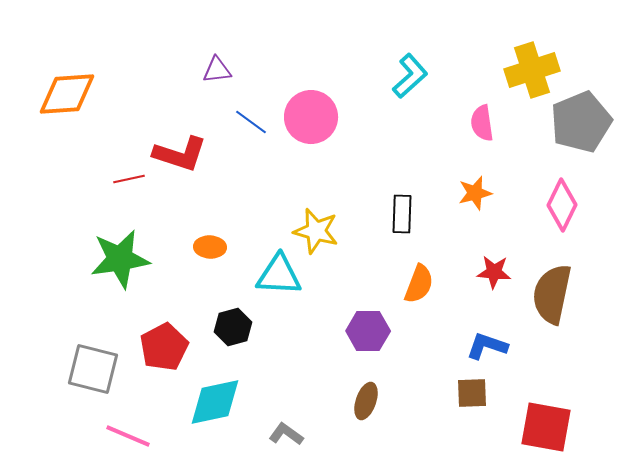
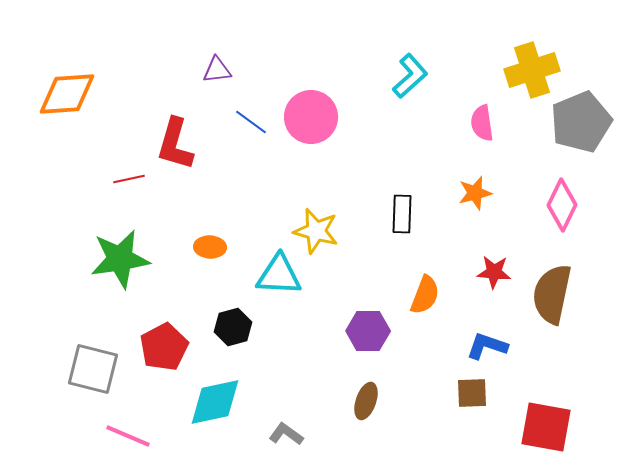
red L-shape: moved 5 px left, 10 px up; rotated 88 degrees clockwise
orange semicircle: moved 6 px right, 11 px down
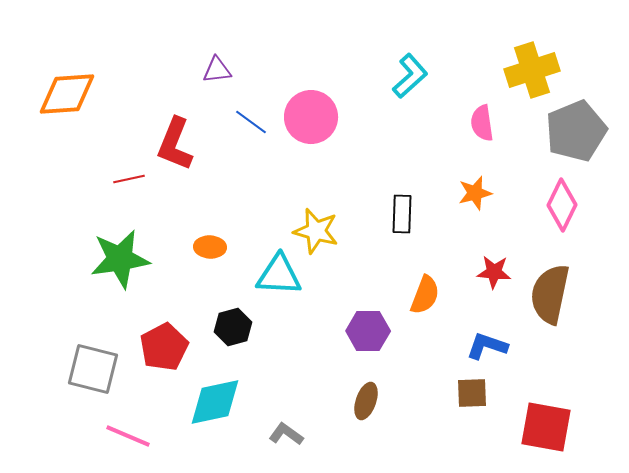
gray pentagon: moved 5 px left, 9 px down
red L-shape: rotated 6 degrees clockwise
brown semicircle: moved 2 px left
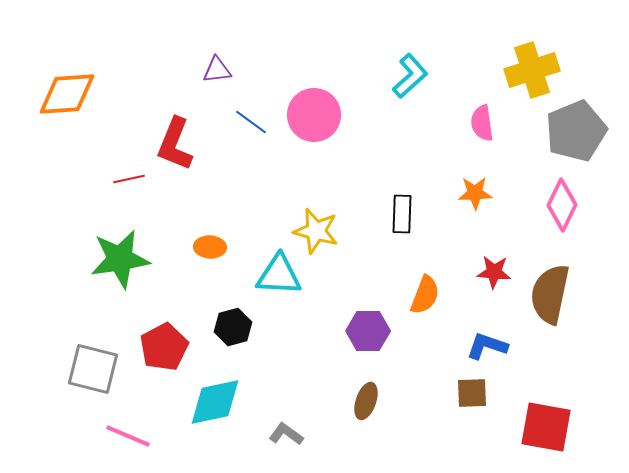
pink circle: moved 3 px right, 2 px up
orange star: rotated 12 degrees clockwise
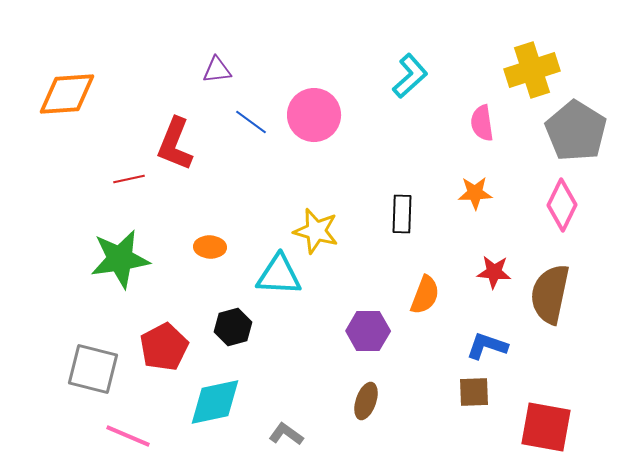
gray pentagon: rotated 18 degrees counterclockwise
brown square: moved 2 px right, 1 px up
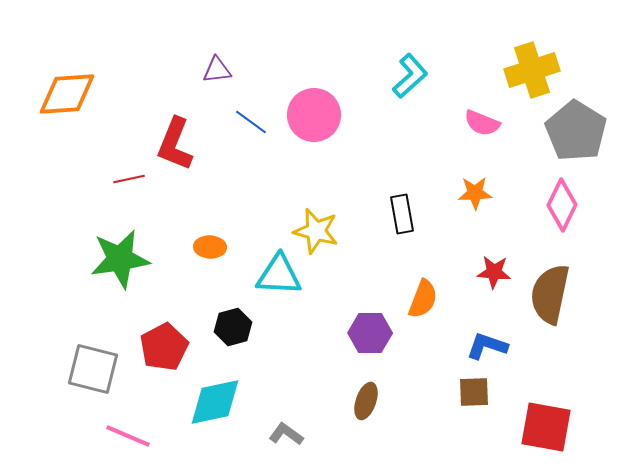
pink semicircle: rotated 60 degrees counterclockwise
black rectangle: rotated 12 degrees counterclockwise
orange semicircle: moved 2 px left, 4 px down
purple hexagon: moved 2 px right, 2 px down
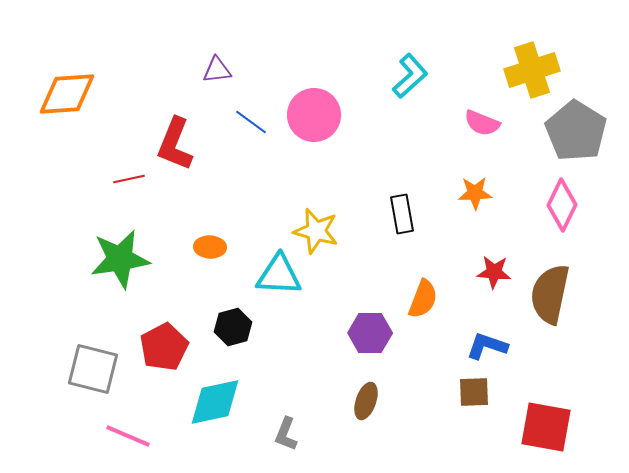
gray L-shape: rotated 104 degrees counterclockwise
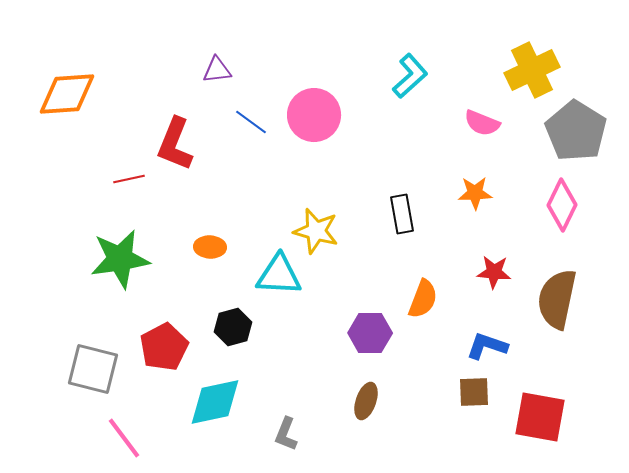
yellow cross: rotated 8 degrees counterclockwise
brown semicircle: moved 7 px right, 5 px down
red square: moved 6 px left, 10 px up
pink line: moved 4 px left, 2 px down; rotated 30 degrees clockwise
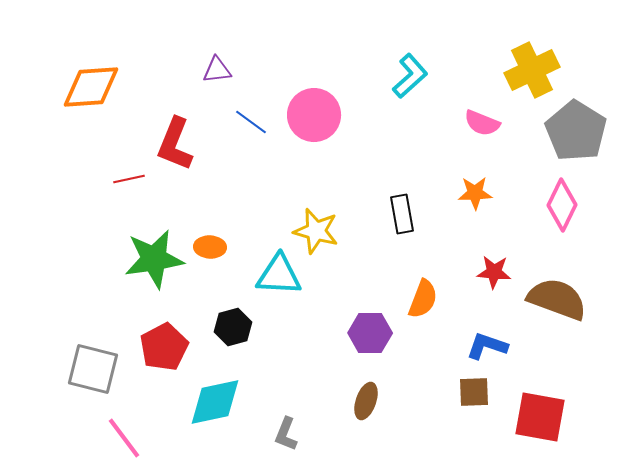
orange diamond: moved 24 px right, 7 px up
green star: moved 34 px right
brown semicircle: rotated 98 degrees clockwise
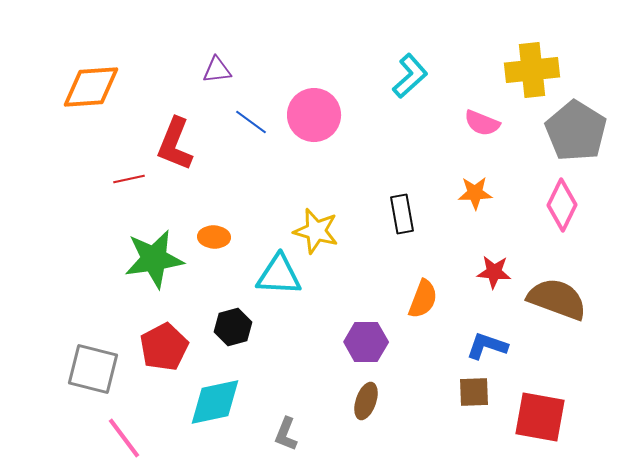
yellow cross: rotated 20 degrees clockwise
orange ellipse: moved 4 px right, 10 px up
purple hexagon: moved 4 px left, 9 px down
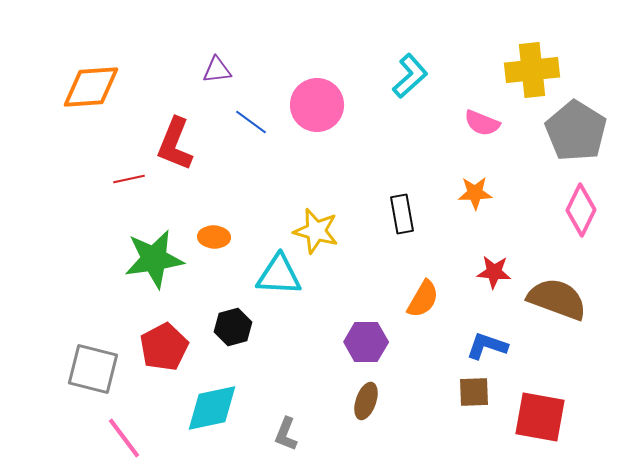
pink circle: moved 3 px right, 10 px up
pink diamond: moved 19 px right, 5 px down
orange semicircle: rotated 9 degrees clockwise
cyan diamond: moved 3 px left, 6 px down
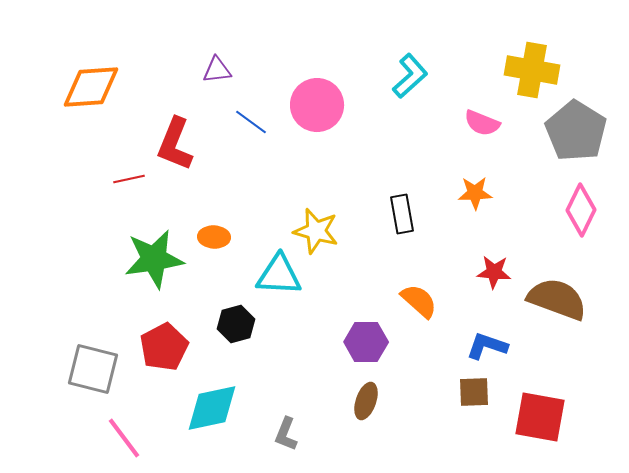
yellow cross: rotated 16 degrees clockwise
orange semicircle: moved 4 px left, 2 px down; rotated 78 degrees counterclockwise
black hexagon: moved 3 px right, 3 px up
